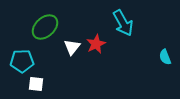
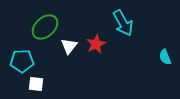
white triangle: moved 3 px left, 1 px up
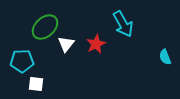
cyan arrow: moved 1 px down
white triangle: moved 3 px left, 2 px up
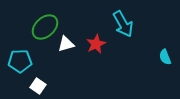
white triangle: rotated 36 degrees clockwise
cyan pentagon: moved 2 px left
white square: moved 2 px right, 2 px down; rotated 28 degrees clockwise
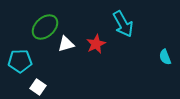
white square: moved 1 px down
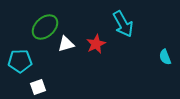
white square: rotated 35 degrees clockwise
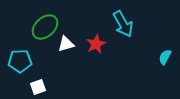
cyan semicircle: rotated 49 degrees clockwise
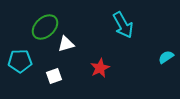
cyan arrow: moved 1 px down
red star: moved 4 px right, 24 px down
cyan semicircle: moved 1 px right; rotated 28 degrees clockwise
white square: moved 16 px right, 11 px up
